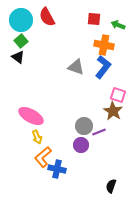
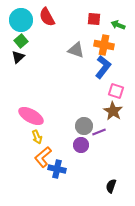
black triangle: rotated 40 degrees clockwise
gray triangle: moved 17 px up
pink square: moved 2 px left, 4 px up
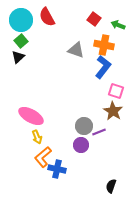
red square: rotated 32 degrees clockwise
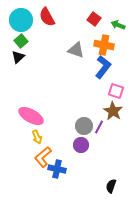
purple line: moved 5 px up; rotated 40 degrees counterclockwise
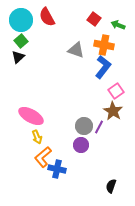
pink square: rotated 35 degrees clockwise
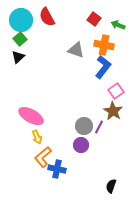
green square: moved 1 px left, 2 px up
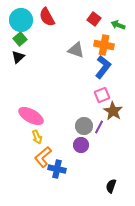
pink square: moved 14 px left, 4 px down; rotated 14 degrees clockwise
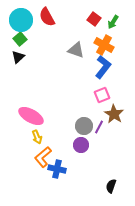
green arrow: moved 5 px left, 3 px up; rotated 80 degrees counterclockwise
orange cross: rotated 18 degrees clockwise
brown star: moved 1 px right, 3 px down
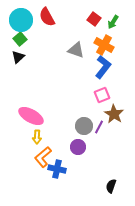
yellow arrow: rotated 24 degrees clockwise
purple circle: moved 3 px left, 2 px down
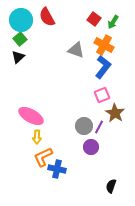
brown star: moved 1 px right, 1 px up
purple circle: moved 13 px right
orange L-shape: rotated 15 degrees clockwise
